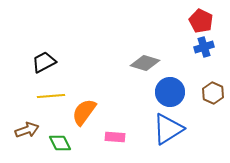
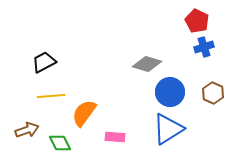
red pentagon: moved 4 px left
gray diamond: moved 2 px right, 1 px down
orange semicircle: moved 1 px down
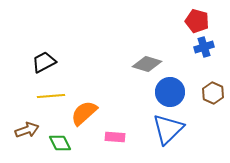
red pentagon: rotated 10 degrees counterclockwise
orange semicircle: rotated 12 degrees clockwise
blue triangle: rotated 12 degrees counterclockwise
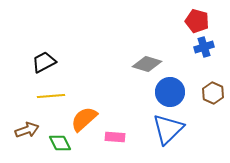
orange semicircle: moved 6 px down
